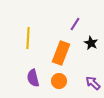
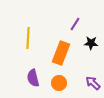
black star: rotated 24 degrees counterclockwise
orange circle: moved 2 px down
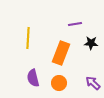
purple line: rotated 48 degrees clockwise
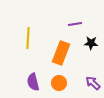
purple semicircle: moved 4 px down
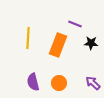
purple line: rotated 32 degrees clockwise
orange rectangle: moved 3 px left, 8 px up
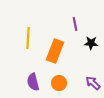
purple line: rotated 56 degrees clockwise
orange rectangle: moved 3 px left, 6 px down
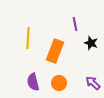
black star: rotated 16 degrees clockwise
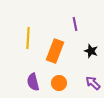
black star: moved 8 px down
